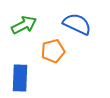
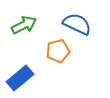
orange pentagon: moved 5 px right
blue rectangle: rotated 48 degrees clockwise
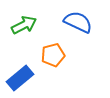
blue semicircle: moved 1 px right, 2 px up
orange pentagon: moved 5 px left, 4 px down
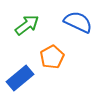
green arrow: moved 3 px right; rotated 10 degrees counterclockwise
orange pentagon: moved 1 px left, 2 px down; rotated 15 degrees counterclockwise
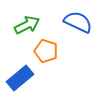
green arrow: rotated 10 degrees clockwise
orange pentagon: moved 6 px left, 6 px up; rotated 25 degrees counterclockwise
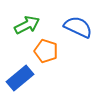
blue semicircle: moved 5 px down
